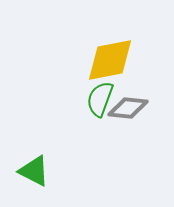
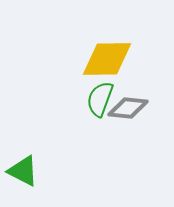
yellow diamond: moved 3 px left, 1 px up; rotated 10 degrees clockwise
green triangle: moved 11 px left
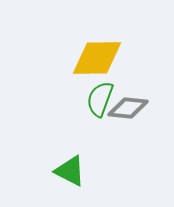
yellow diamond: moved 10 px left, 1 px up
green triangle: moved 47 px right
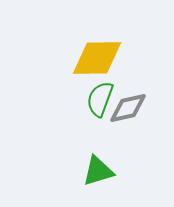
gray diamond: rotated 18 degrees counterclockwise
green triangle: moved 28 px right; rotated 44 degrees counterclockwise
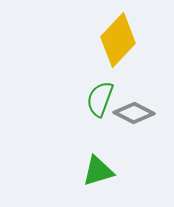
yellow diamond: moved 21 px right, 18 px up; rotated 46 degrees counterclockwise
gray diamond: moved 6 px right, 5 px down; rotated 39 degrees clockwise
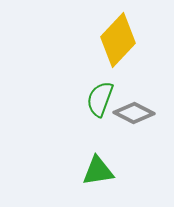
green triangle: rotated 8 degrees clockwise
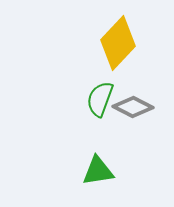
yellow diamond: moved 3 px down
gray diamond: moved 1 px left, 6 px up
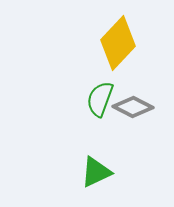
green triangle: moved 2 px left, 1 px down; rotated 16 degrees counterclockwise
